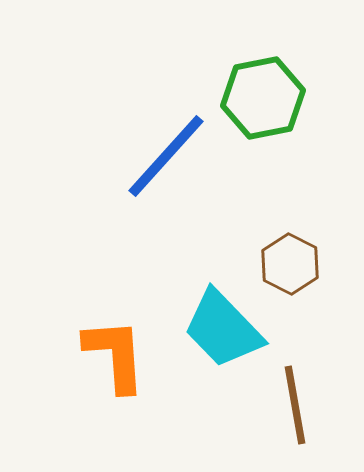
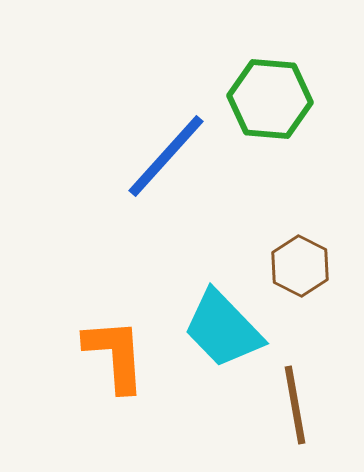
green hexagon: moved 7 px right, 1 px down; rotated 16 degrees clockwise
brown hexagon: moved 10 px right, 2 px down
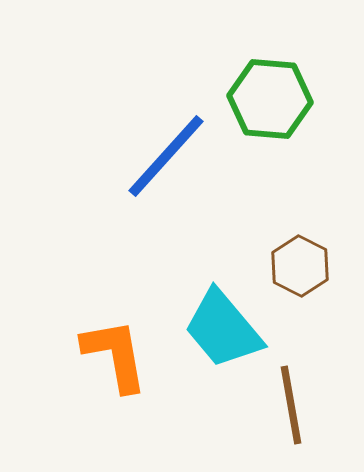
cyan trapezoid: rotated 4 degrees clockwise
orange L-shape: rotated 6 degrees counterclockwise
brown line: moved 4 px left
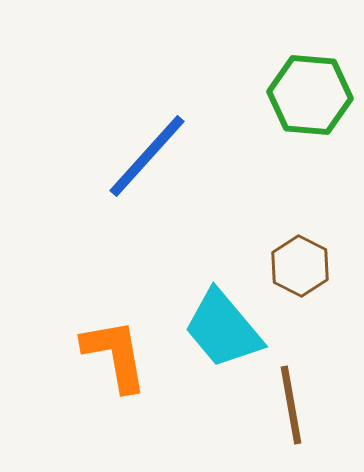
green hexagon: moved 40 px right, 4 px up
blue line: moved 19 px left
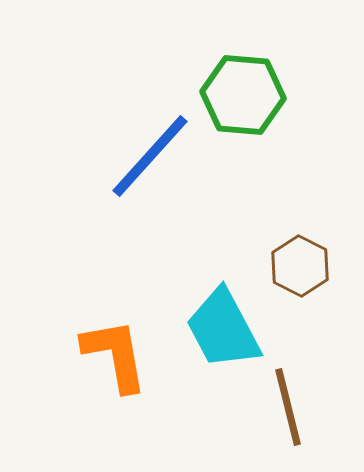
green hexagon: moved 67 px left
blue line: moved 3 px right
cyan trapezoid: rotated 12 degrees clockwise
brown line: moved 3 px left, 2 px down; rotated 4 degrees counterclockwise
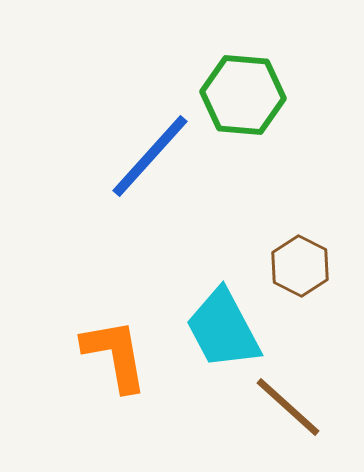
brown line: rotated 34 degrees counterclockwise
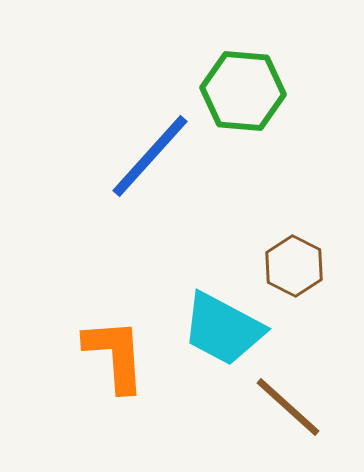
green hexagon: moved 4 px up
brown hexagon: moved 6 px left
cyan trapezoid: rotated 34 degrees counterclockwise
orange L-shape: rotated 6 degrees clockwise
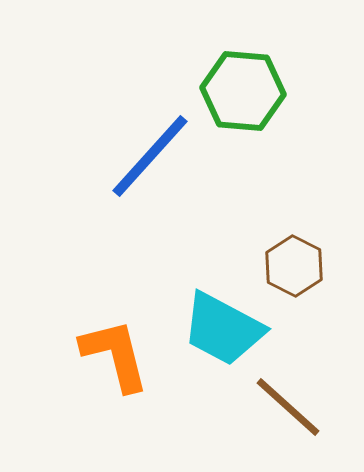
orange L-shape: rotated 10 degrees counterclockwise
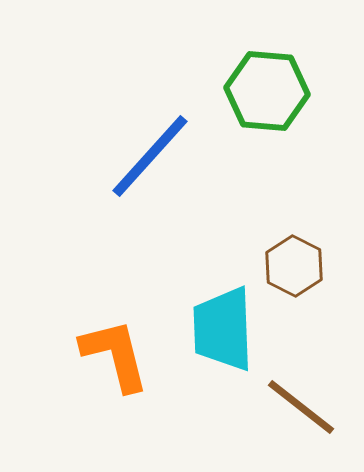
green hexagon: moved 24 px right
cyan trapezoid: rotated 60 degrees clockwise
brown line: moved 13 px right; rotated 4 degrees counterclockwise
